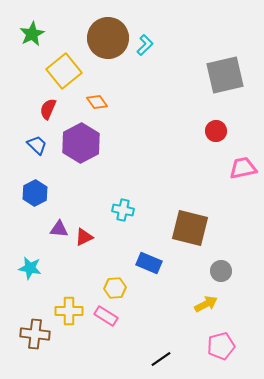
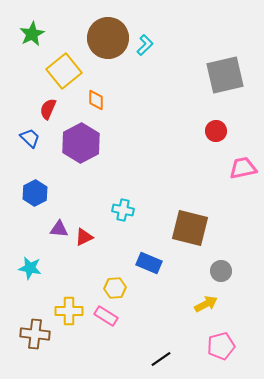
orange diamond: moved 1 px left, 2 px up; rotated 35 degrees clockwise
blue trapezoid: moved 7 px left, 7 px up
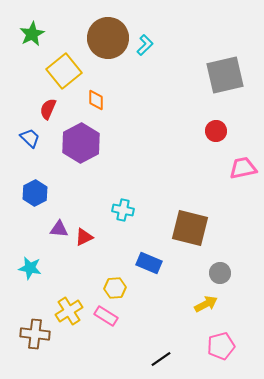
gray circle: moved 1 px left, 2 px down
yellow cross: rotated 32 degrees counterclockwise
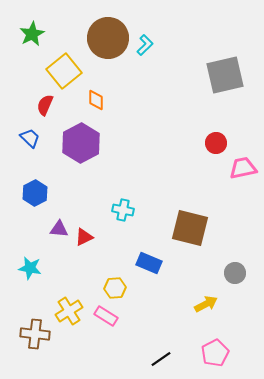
red semicircle: moved 3 px left, 4 px up
red circle: moved 12 px down
gray circle: moved 15 px right
pink pentagon: moved 6 px left, 7 px down; rotated 12 degrees counterclockwise
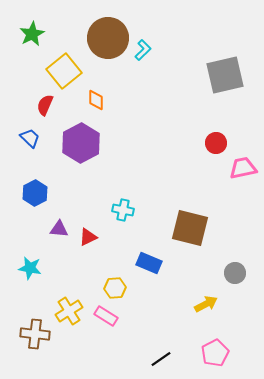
cyan L-shape: moved 2 px left, 5 px down
red triangle: moved 4 px right
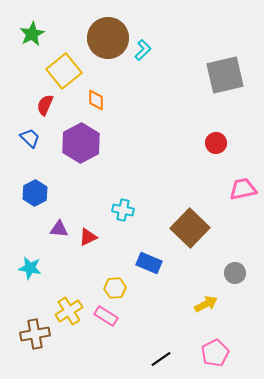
pink trapezoid: moved 21 px down
brown square: rotated 30 degrees clockwise
brown cross: rotated 16 degrees counterclockwise
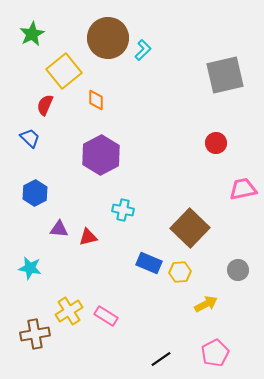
purple hexagon: moved 20 px right, 12 px down
red triangle: rotated 12 degrees clockwise
gray circle: moved 3 px right, 3 px up
yellow hexagon: moved 65 px right, 16 px up
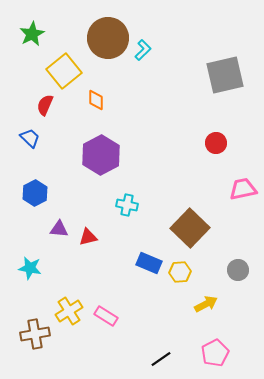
cyan cross: moved 4 px right, 5 px up
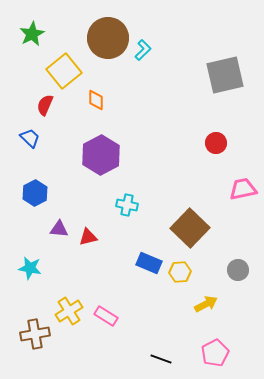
black line: rotated 55 degrees clockwise
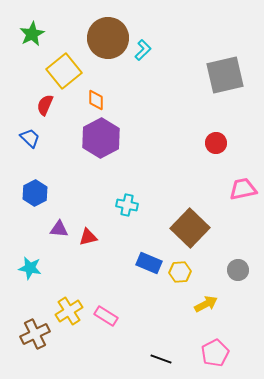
purple hexagon: moved 17 px up
brown cross: rotated 16 degrees counterclockwise
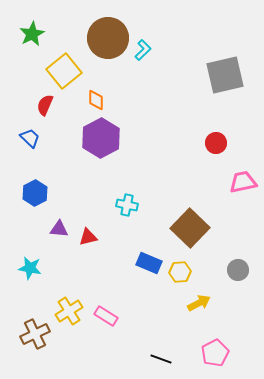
pink trapezoid: moved 7 px up
yellow arrow: moved 7 px left, 1 px up
